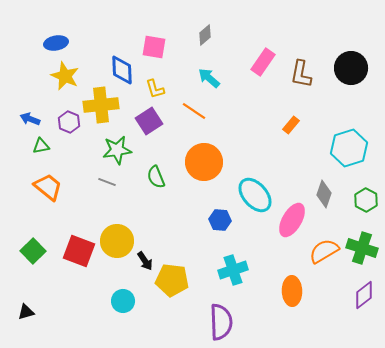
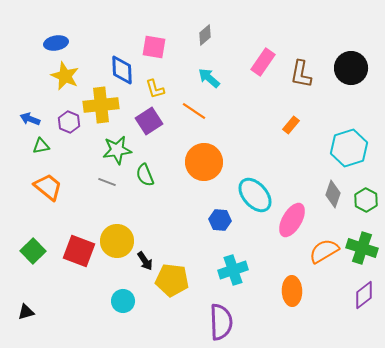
green semicircle at (156, 177): moved 11 px left, 2 px up
gray diamond at (324, 194): moved 9 px right
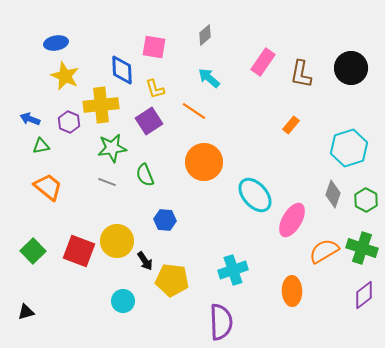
green star at (117, 150): moved 5 px left, 2 px up
blue hexagon at (220, 220): moved 55 px left
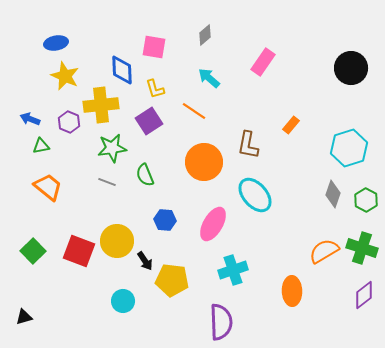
brown L-shape at (301, 74): moved 53 px left, 71 px down
pink ellipse at (292, 220): moved 79 px left, 4 px down
black triangle at (26, 312): moved 2 px left, 5 px down
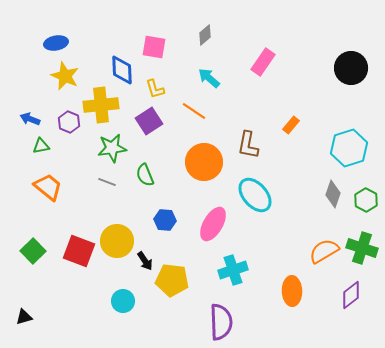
purple diamond at (364, 295): moved 13 px left
